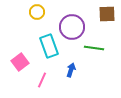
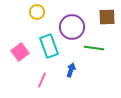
brown square: moved 3 px down
pink square: moved 10 px up
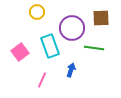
brown square: moved 6 px left, 1 px down
purple circle: moved 1 px down
cyan rectangle: moved 1 px right
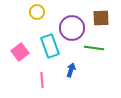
pink line: rotated 28 degrees counterclockwise
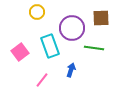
pink line: rotated 42 degrees clockwise
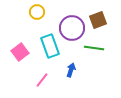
brown square: moved 3 px left, 2 px down; rotated 18 degrees counterclockwise
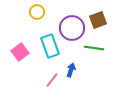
pink line: moved 10 px right
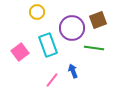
cyan rectangle: moved 2 px left, 1 px up
blue arrow: moved 2 px right, 1 px down; rotated 40 degrees counterclockwise
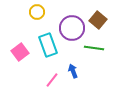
brown square: rotated 30 degrees counterclockwise
